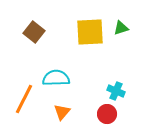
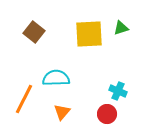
yellow square: moved 1 px left, 2 px down
cyan cross: moved 2 px right
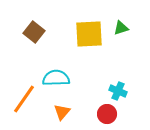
orange line: rotated 8 degrees clockwise
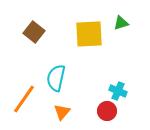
green triangle: moved 5 px up
cyan semicircle: rotated 76 degrees counterclockwise
red circle: moved 3 px up
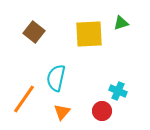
red circle: moved 5 px left
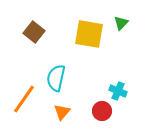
green triangle: rotated 28 degrees counterclockwise
yellow square: rotated 12 degrees clockwise
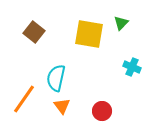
cyan cross: moved 14 px right, 24 px up
orange triangle: moved 6 px up; rotated 18 degrees counterclockwise
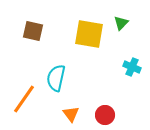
brown square: moved 1 px left, 1 px up; rotated 25 degrees counterclockwise
orange triangle: moved 9 px right, 8 px down
red circle: moved 3 px right, 4 px down
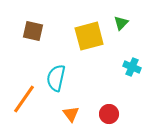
yellow square: moved 2 px down; rotated 24 degrees counterclockwise
red circle: moved 4 px right, 1 px up
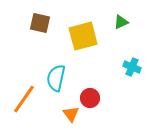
green triangle: moved 1 px up; rotated 21 degrees clockwise
brown square: moved 7 px right, 8 px up
yellow square: moved 6 px left
red circle: moved 19 px left, 16 px up
